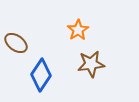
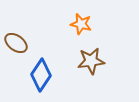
orange star: moved 3 px right, 6 px up; rotated 25 degrees counterclockwise
brown star: moved 3 px up
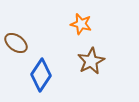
brown star: rotated 20 degrees counterclockwise
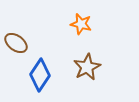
brown star: moved 4 px left, 6 px down
blue diamond: moved 1 px left
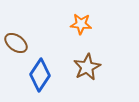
orange star: rotated 10 degrees counterclockwise
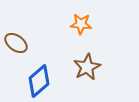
blue diamond: moved 1 px left, 6 px down; rotated 16 degrees clockwise
